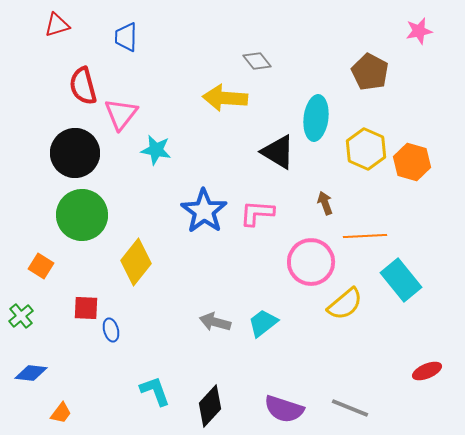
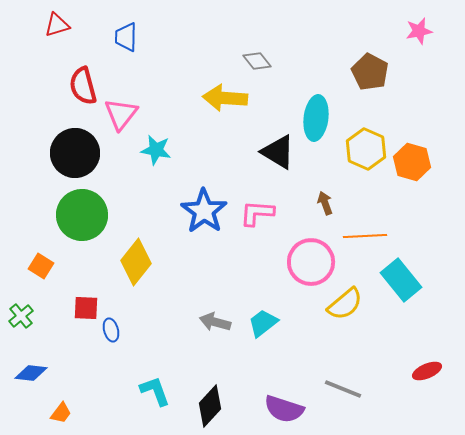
gray line: moved 7 px left, 19 px up
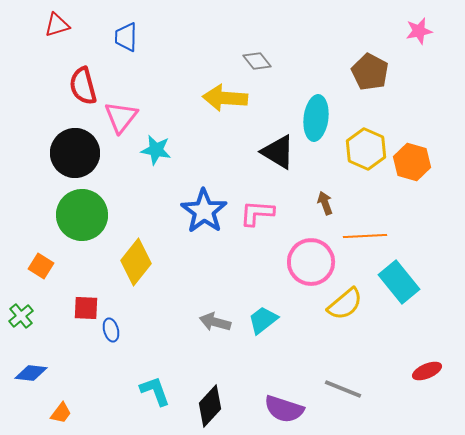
pink triangle: moved 3 px down
cyan rectangle: moved 2 px left, 2 px down
cyan trapezoid: moved 3 px up
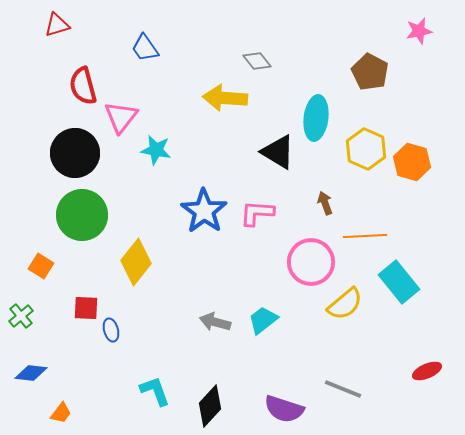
blue trapezoid: moved 19 px right, 11 px down; rotated 36 degrees counterclockwise
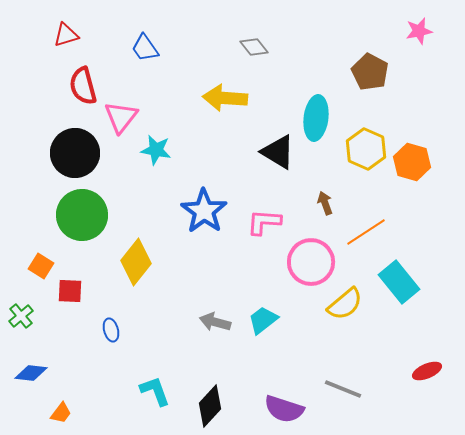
red triangle: moved 9 px right, 10 px down
gray diamond: moved 3 px left, 14 px up
pink L-shape: moved 7 px right, 9 px down
orange line: moved 1 px right, 4 px up; rotated 30 degrees counterclockwise
red square: moved 16 px left, 17 px up
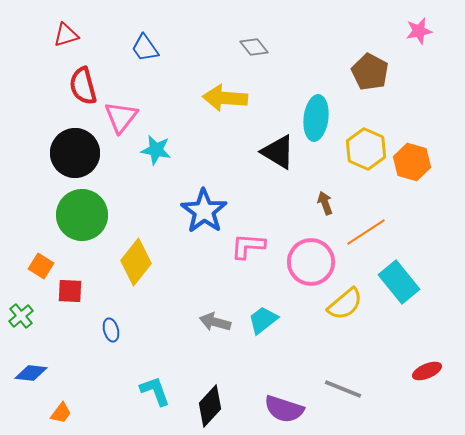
pink L-shape: moved 16 px left, 24 px down
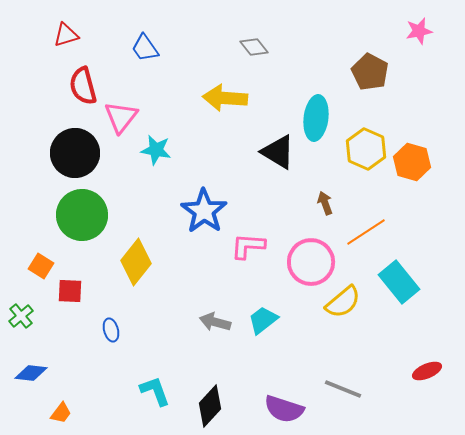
yellow semicircle: moved 2 px left, 2 px up
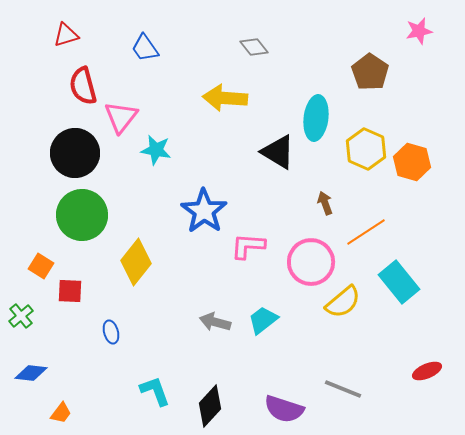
brown pentagon: rotated 6 degrees clockwise
blue ellipse: moved 2 px down
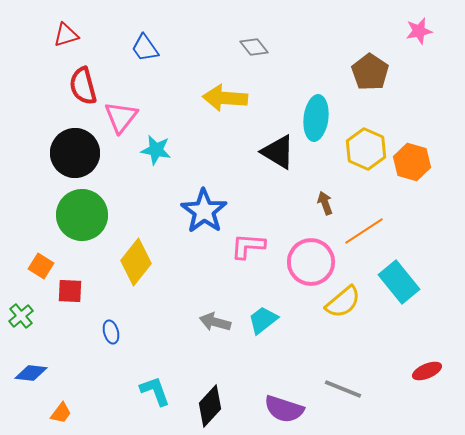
orange line: moved 2 px left, 1 px up
